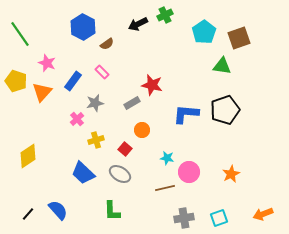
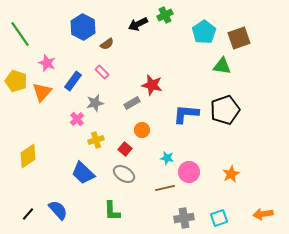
gray ellipse: moved 4 px right
orange arrow: rotated 12 degrees clockwise
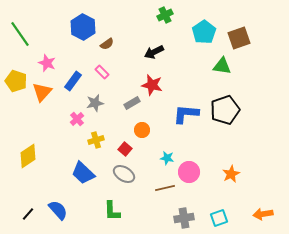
black arrow: moved 16 px right, 28 px down
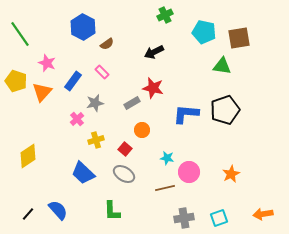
cyan pentagon: rotated 25 degrees counterclockwise
brown square: rotated 10 degrees clockwise
red star: moved 1 px right, 3 px down
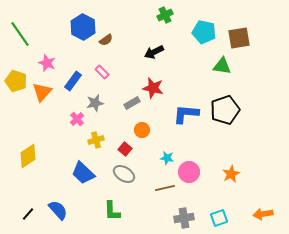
brown semicircle: moved 1 px left, 4 px up
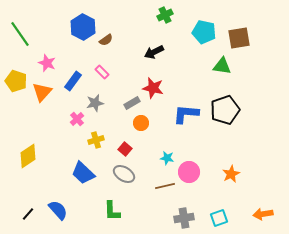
orange circle: moved 1 px left, 7 px up
brown line: moved 2 px up
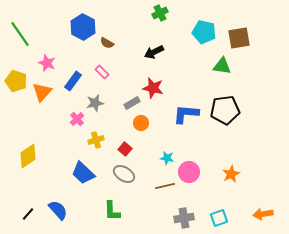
green cross: moved 5 px left, 2 px up
brown semicircle: moved 1 px right, 3 px down; rotated 64 degrees clockwise
black pentagon: rotated 12 degrees clockwise
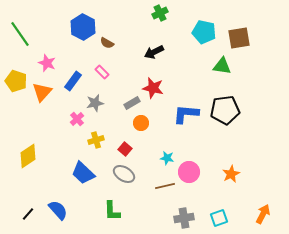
orange arrow: rotated 126 degrees clockwise
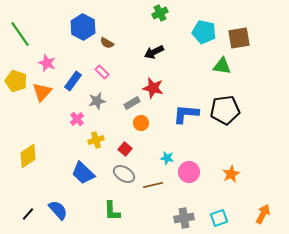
gray star: moved 2 px right, 2 px up
brown line: moved 12 px left, 1 px up
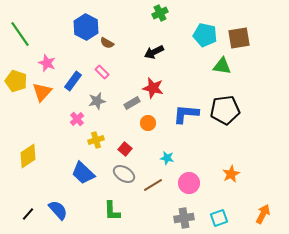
blue hexagon: moved 3 px right
cyan pentagon: moved 1 px right, 3 px down
orange circle: moved 7 px right
pink circle: moved 11 px down
brown line: rotated 18 degrees counterclockwise
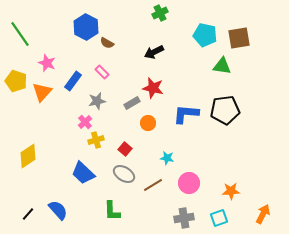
pink cross: moved 8 px right, 3 px down
orange star: moved 17 px down; rotated 24 degrees clockwise
